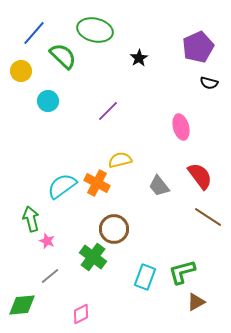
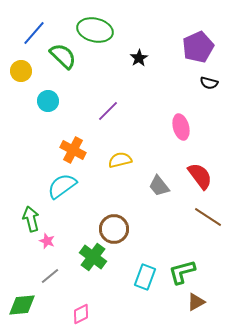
orange cross: moved 24 px left, 33 px up
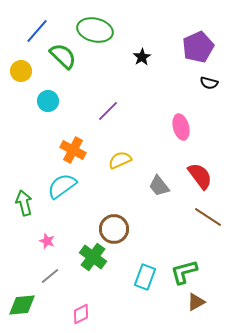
blue line: moved 3 px right, 2 px up
black star: moved 3 px right, 1 px up
yellow semicircle: rotated 10 degrees counterclockwise
green arrow: moved 7 px left, 16 px up
green L-shape: moved 2 px right
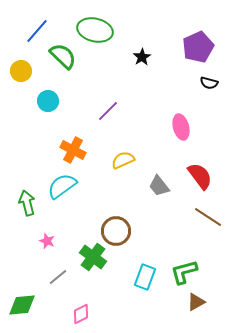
yellow semicircle: moved 3 px right
green arrow: moved 3 px right
brown circle: moved 2 px right, 2 px down
gray line: moved 8 px right, 1 px down
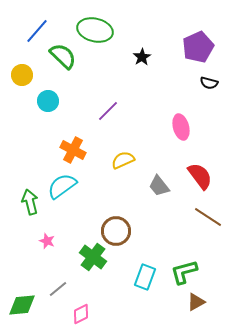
yellow circle: moved 1 px right, 4 px down
green arrow: moved 3 px right, 1 px up
gray line: moved 12 px down
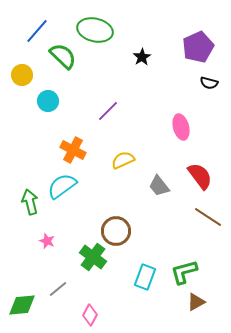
pink diamond: moved 9 px right, 1 px down; rotated 35 degrees counterclockwise
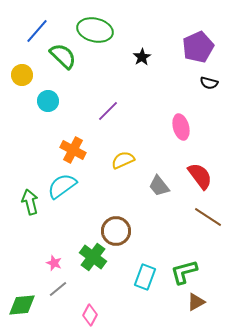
pink star: moved 7 px right, 22 px down
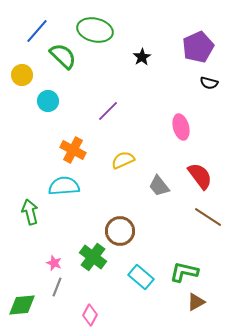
cyan semicircle: moved 2 px right; rotated 32 degrees clockwise
green arrow: moved 10 px down
brown circle: moved 4 px right
green L-shape: rotated 28 degrees clockwise
cyan rectangle: moved 4 px left; rotated 70 degrees counterclockwise
gray line: moved 1 px left, 2 px up; rotated 30 degrees counterclockwise
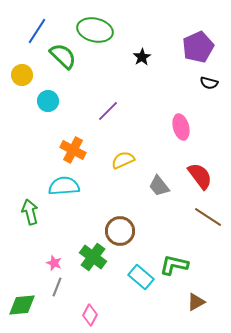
blue line: rotated 8 degrees counterclockwise
green L-shape: moved 10 px left, 7 px up
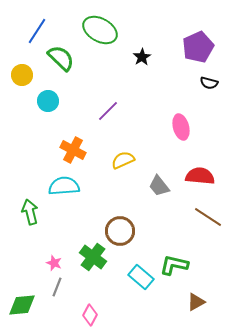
green ellipse: moved 5 px right; rotated 16 degrees clockwise
green semicircle: moved 2 px left, 2 px down
red semicircle: rotated 48 degrees counterclockwise
